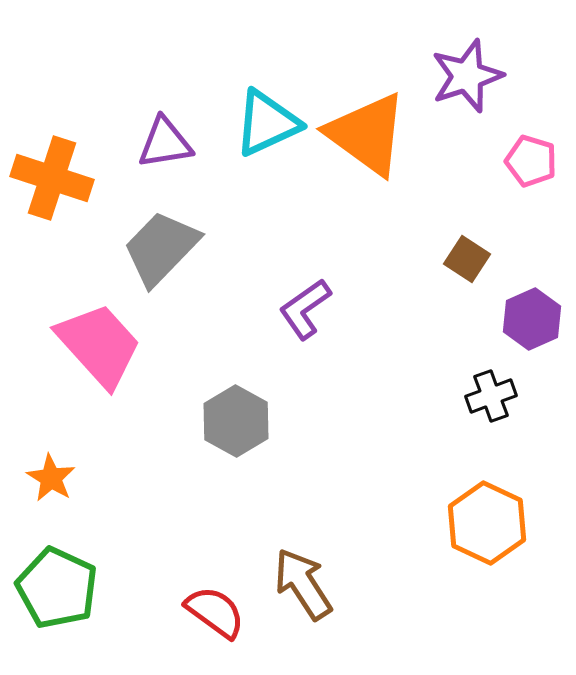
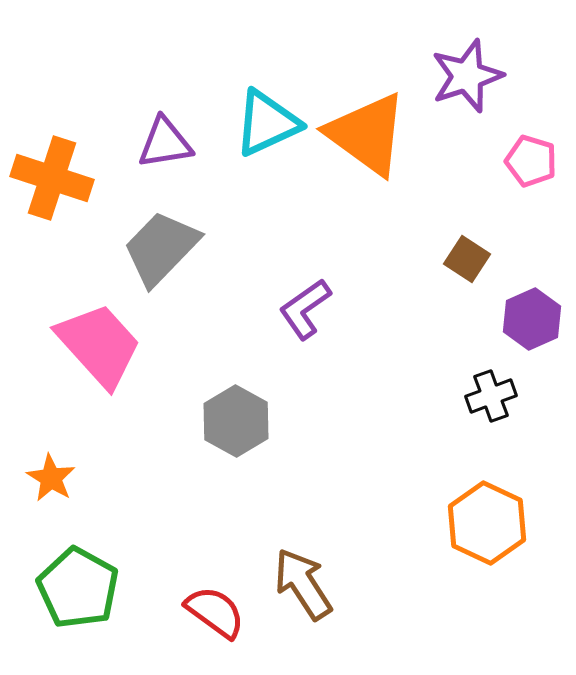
green pentagon: moved 21 px right; rotated 4 degrees clockwise
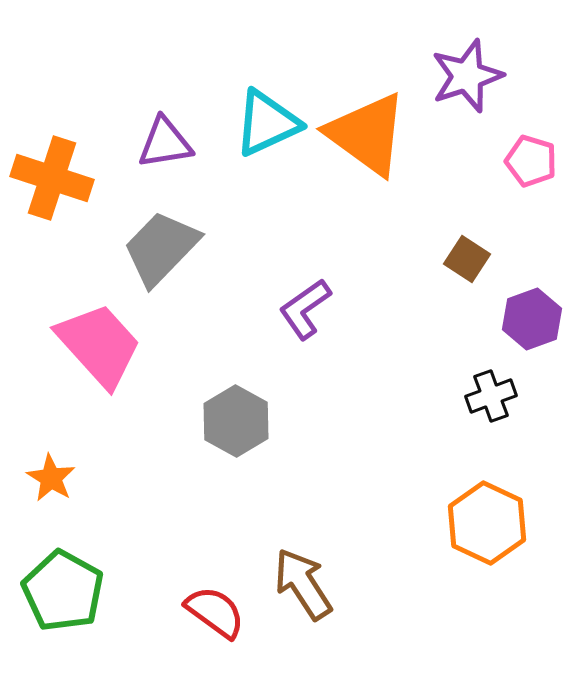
purple hexagon: rotated 4 degrees clockwise
green pentagon: moved 15 px left, 3 px down
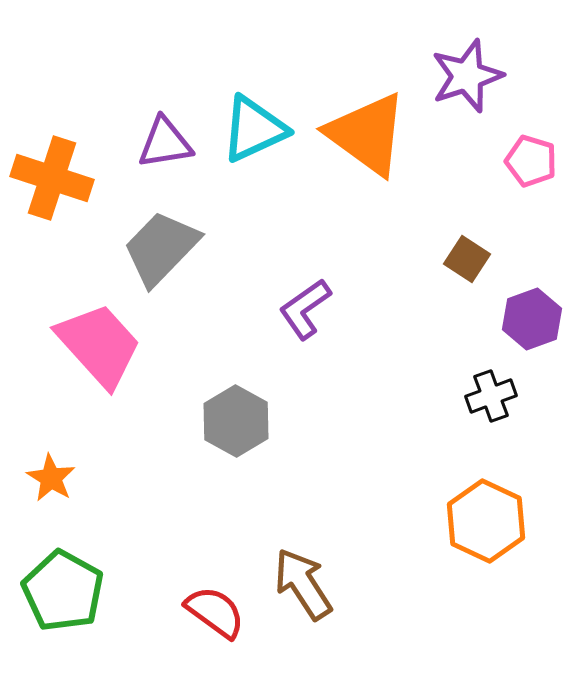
cyan triangle: moved 13 px left, 6 px down
orange hexagon: moved 1 px left, 2 px up
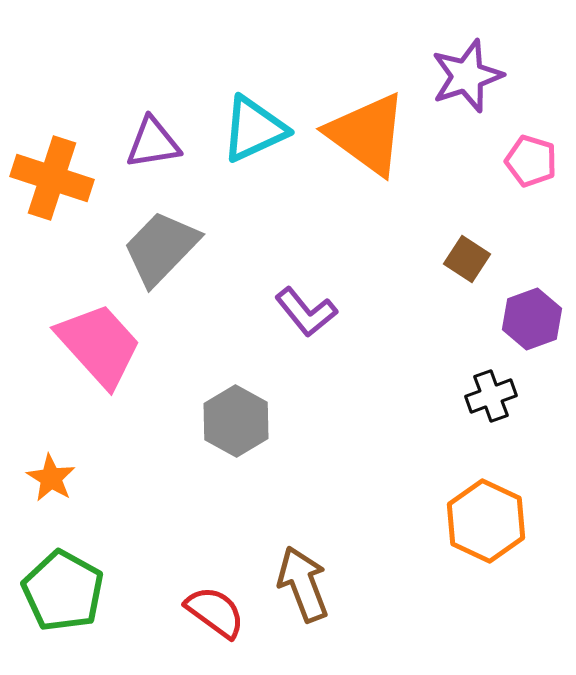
purple triangle: moved 12 px left
purple L-shape: moved 1 px right, 3 px down; rotated 94 degrees counterclockwise
brown arrow: rotated 12 degrees clockwise
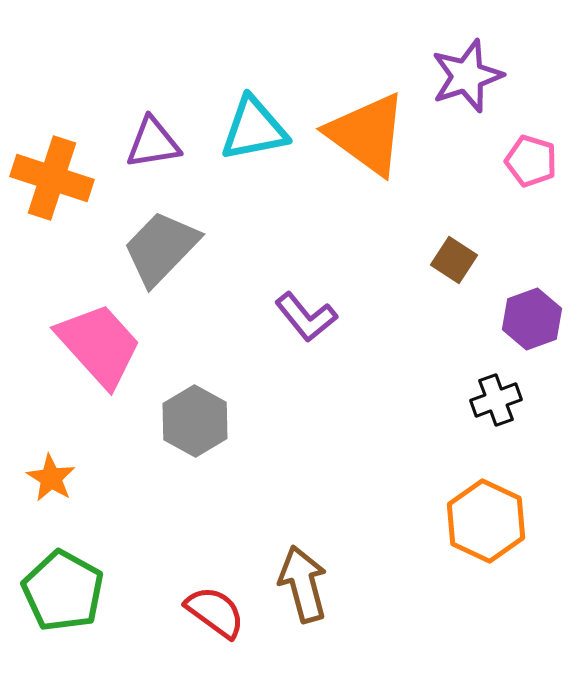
cyan triangle: rotated 14 degrees clockwise
brown square: moved 13 px left, 1 px down
purple L-shape: moved 5 px down
black cross: moved 5 px right, 4 px down
gray hexagon: moved 41 px left
brown arrow: rotated 6 degrees clockwise
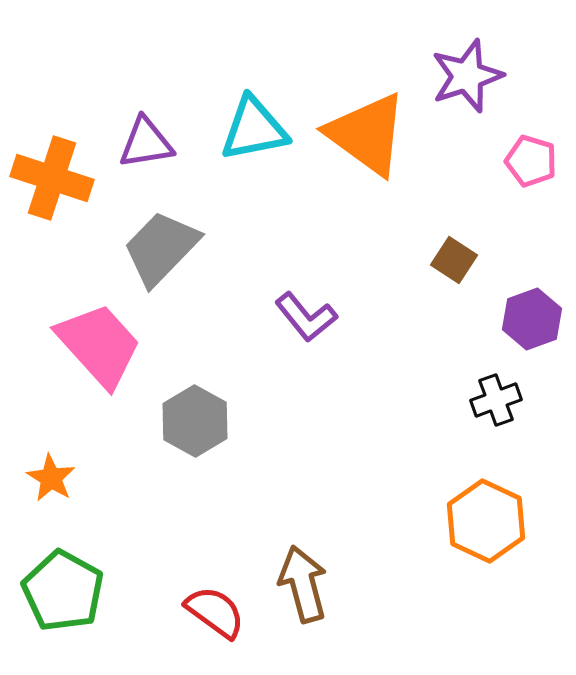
purple triangle: moved 7 px left
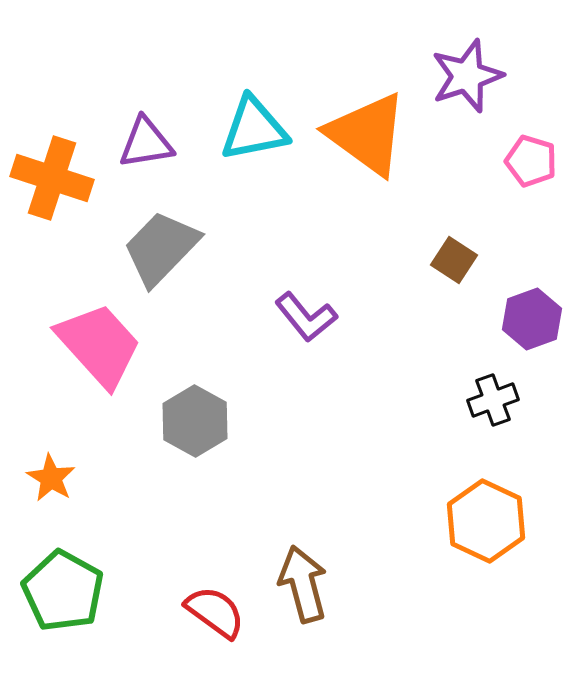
black cross: moved 3 px left
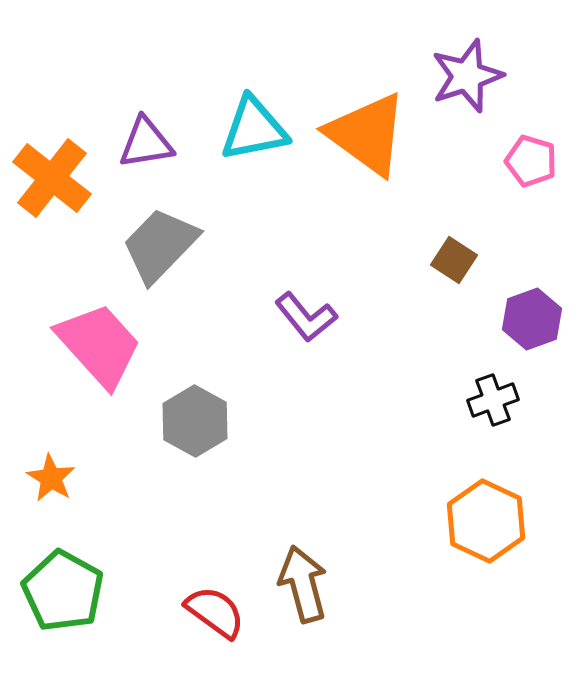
orange cross: rotated 20 degrees clockwise
gray trapezoid: moved 1 px left, 3 px up
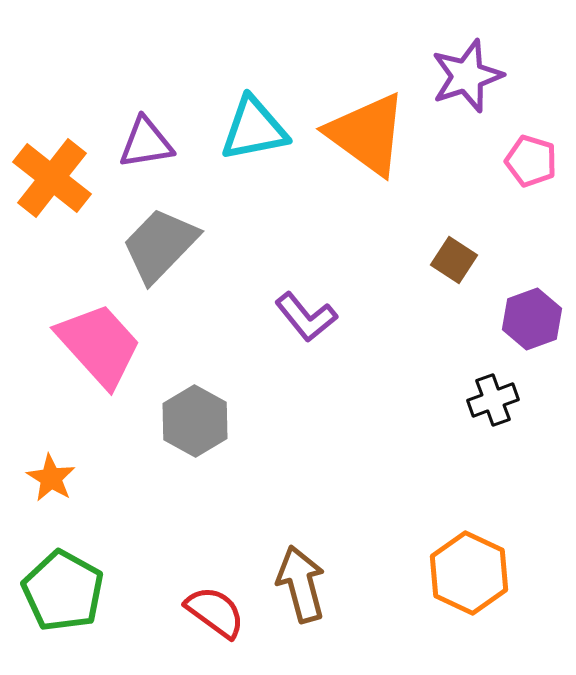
orange hexagon: moved 17 px left, 52 px down
brown arrow: moved 2 px left
